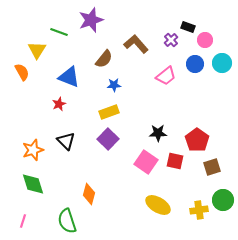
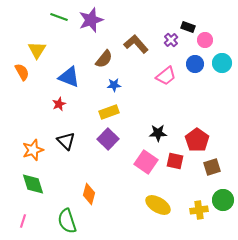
green line: moved 15 px up
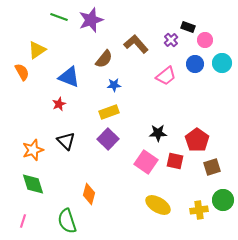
yellow triangle: rotated 24 degrees clockwise
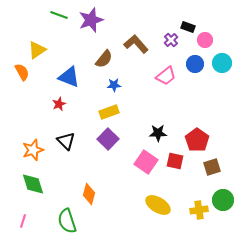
green line: moved 2 px up
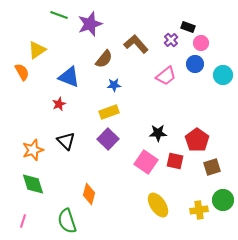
purple star: moved 1 px left, 4 px down
pink circle: moved 4 px left, 3 px down
cyan circle: moved 1 px right, 12 px down
yellow ellipse: rotated 25 degrees clockwise
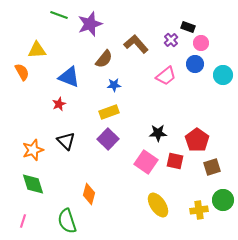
yellow triangle: rotated 30 degrees clockwise
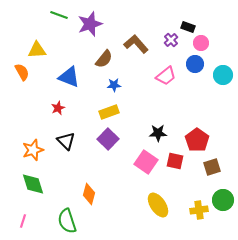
red star: moved 1 px left, 4 px down
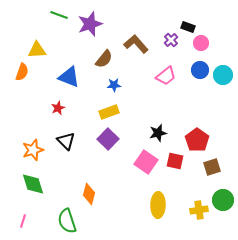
blue circle: moved 5 px right, 6 px down
orange semicircle: rotated 48 degrees clockwise
black star: rotated 12 degrees counterclockwise
yellow ellipse: rotated 35 degrees clockwise
